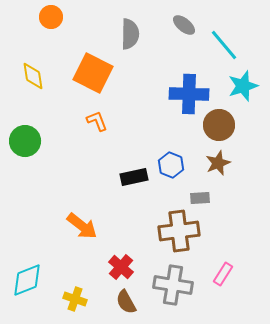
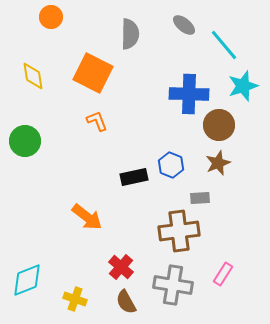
orange arrow: moved 5 px right, 9 px up
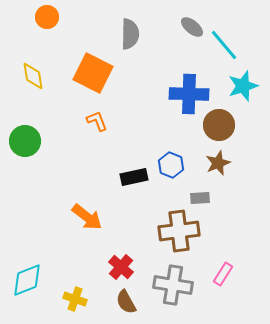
orange circle: moved 4 px left
gray ellipse: moved 8 px right, 2 px down
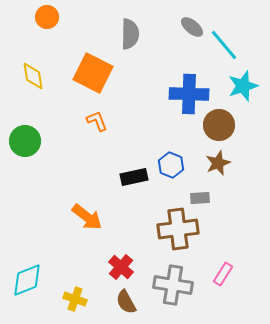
brown cross: moved 1 px left, 2 px up
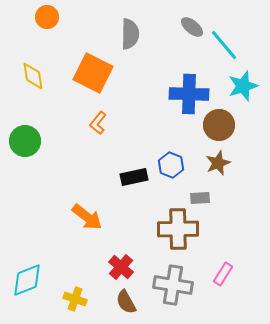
orange L-shape: moved 1 px right, 2 px down; rotated 120 degrees counterclockwise
brown cross: rotated 6 degrees clockwise
